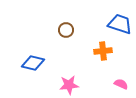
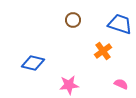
brown circle: moved 7 px right, 10 px up
orange cross: rotated 30 degrees counterclockwise
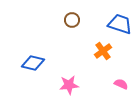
brown circle: moved 1 px left
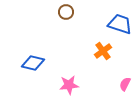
brown circle: moved 6 px left, 8 px up
pink semicircle: moved 4 px right; rotated 88 degrees counterclockwise
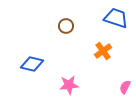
brown circle: moved 14 px down
blue trapezoid: moved 4 px left, 6 px up
blue diamond: moved 1 px left, 1 px down
pink semicircle: moved 3 px down
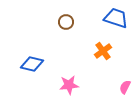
brown circle: moved 4 px up
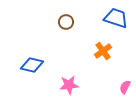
blue diamond: moved 1 px down
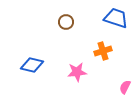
orange cross: rotated 18 degrees clockwise
pink star: moved 8 px right, 13 px up
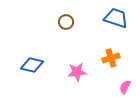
orange cross: moved 8 px right, 7 px down
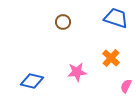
brown circle: moved 3 px left
orange cross: rotated 30 degrees counterclockwise
blue diamond: moved 16 px down
pink semicircle: moved 1 px right, 1 px up
